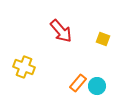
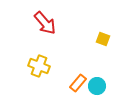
red arrow: moved 16 px left, 8 px up
yellow cross: moved 15 px right, 1 px up
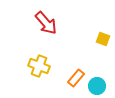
red arrow: moved 1 px right
orange rectangle: moved 2 px left, 5 px up
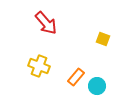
orange rectangle: moved 1 px up
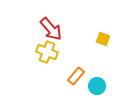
red arrow: moved 5 px right, 6 px down
yellow cross: moved 8 px right, 14 px up
orange rectangle: moved 1 px up
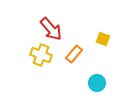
yellow cross: moved 6 px left, 3 px down
orange rectangle: moved 2 px left, 22 px up
cyan circle: moved 3 px up
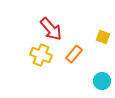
yellow square: moved 2 px up
cyan circle: moved 5 px right, 2 px up
